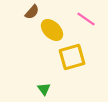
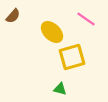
brown semicircle: moved 19 px left, 4 px down
yellow ellipse: moved 2 px down
green triangle: moved 16 px right; rotated 40 degrees counterclockwise
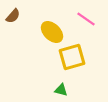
green triangle: moved 1 px right, 1 px down
